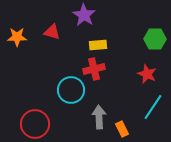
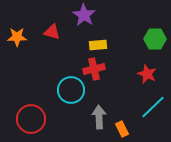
cyan line: rotated 12 degrees clockwise
red circle: moved 4 px left, 5 px up
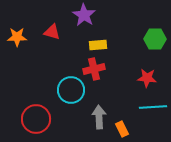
red star: moved 4 px down; rotated 18 degrees counterclockwise
cyan line: rotated 40 degrees clockwise
red circle: moved 5 px right
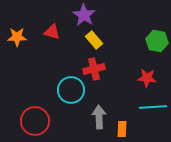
green hexagon: moved 2 px right, 2 px down; rotated 10 degrees clockwise
yellow rectangle: moved 4 px left, 5 px up; rotated 54 degrees clockwise
red circle: moved 1 px left, 2 px down
orange rectangle: rotated 28 degrees clockwise
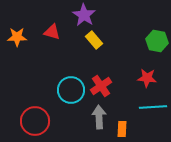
red cross: moved 7 px right, 17 px down; rotated 20 degrees counterclockwise
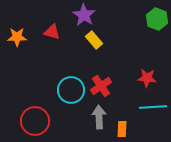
green hexagon: moved 22 px up; rotated 10 degrees clockwise
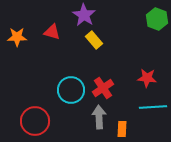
red cross: moved 2 px right, 2 px down
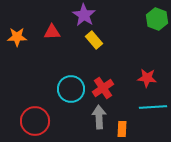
red triangle: rotated 18 degrees counterclockwise
cyan circle: moved 1 px up
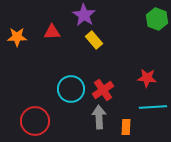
red cross: moved 2 px down
orange rectangle: moved 4 px right, 2 px up
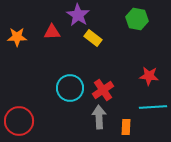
purple star: moved 6 px left
green hexagon: moved 20 px left; rotated 10 degrees counterclockwise
yellow rectangle: moved 1 px left, 2 px up; rotated 12 degrees counterclockwise
red star: moved 2 px right, 2 px up
cyan circle: moved 1 px left, 1 px up
red circle: moved 16 px left
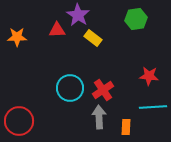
green hexagon: moved 1 px left; rotated 20 degrees counterclockwise
red triangle: moved 5 px right, 2 px up
